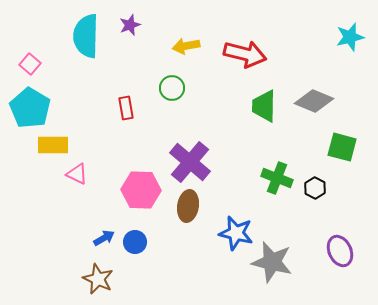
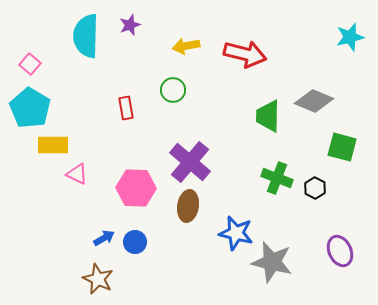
green circle: moved 1 px right, 2 px down
green trapezoid: moved 4 px right, 10 px down
pink hexagon: moved 5 px left, 2 px up
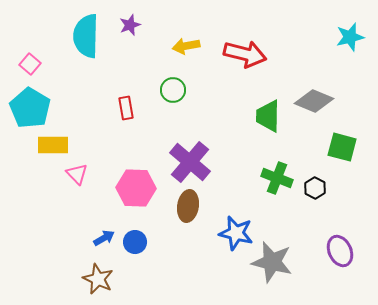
pink triangle: rotated 20 degrees clockwise
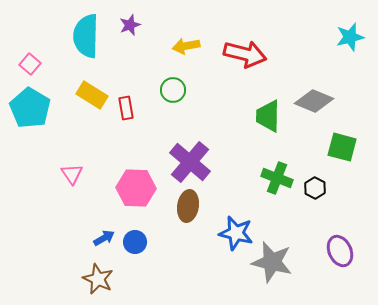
yellow rectangle: moved 39 px right, 50 px up; rotated 32 degrees clockwise
pink triangle: moved 5 px left; rotated 10 degrees clockwise
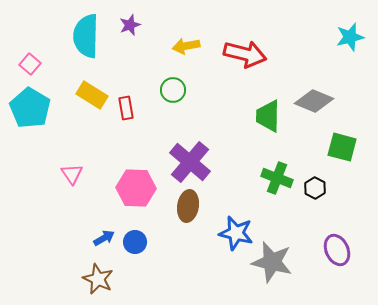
purple ellipse: moved 3 px left, 1 px up
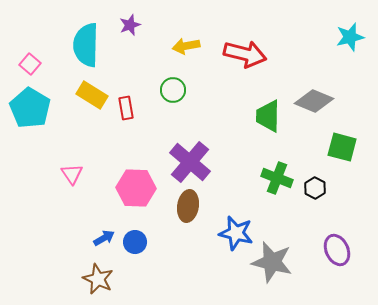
cyan semicircle: moved 9 px down
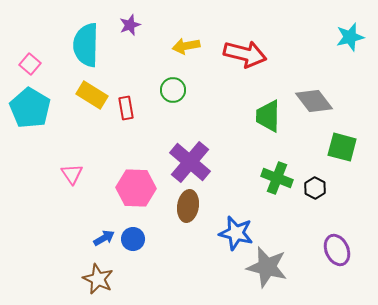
gray diamond: rotated 30 degrees clockwise
blue circle: moved 2 px left, 3 px up
gray star: moved 5 px left, 5 px down
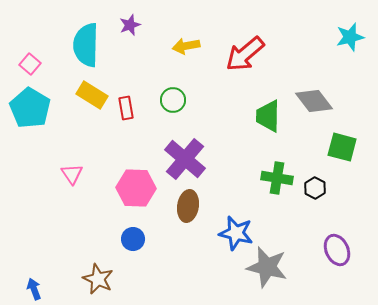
red arrow: rotated 126 degrees clockwise
green circle: moved 10 px down
purple cross: moved 5 px left, 3 px up
green cross: rotated 12 degrees counterclockwise
blue arrow: moved 70 px left, 51 px down; rotated 80 degrees counterclockwise
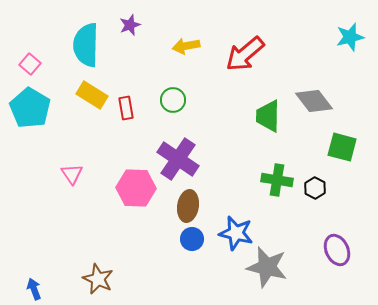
purple cross: moved 7 px left; rotated 6 degrees counterclockwise
green cross: moved 2 px down
blue circle: moved 59 px right
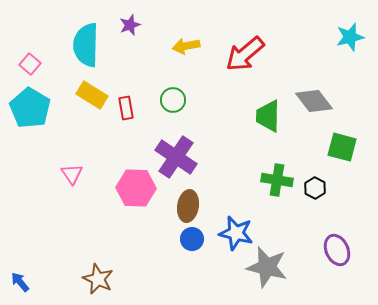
purple cross: moved 2 px left, 2 px up
blue arrow: moved 14 px left, 7 px up; rotated 20 degrees counterclockwise
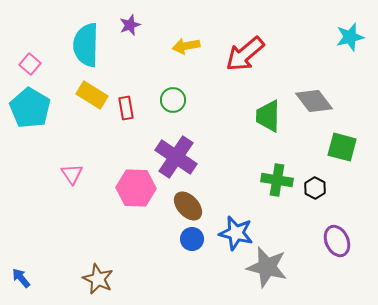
brown ellipse: rotated 52 degrees counterclockwise
purple ellipse: moved 9 px up
blue arrow: moved 1 px right, 4 px up
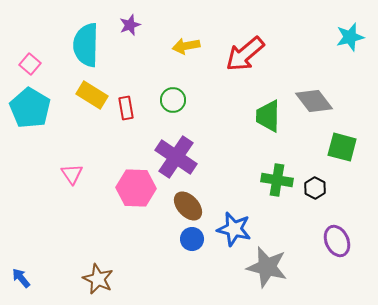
blue star: moved 2 px left, 4 px up
